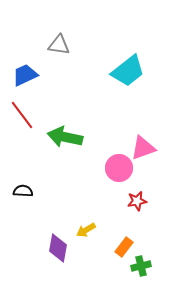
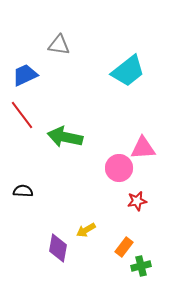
pink triangle: rotated 16 degrees clockwise
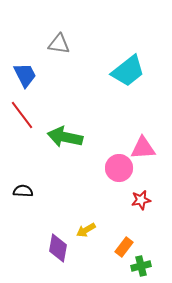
gray triangle: moved 1 px up
blue trapezoid: rotated 88 degrees clockwise
red star: moved 4 px right, 1 px up
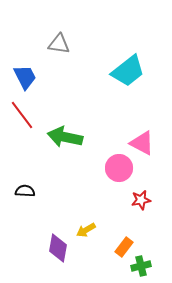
blue trapezoid: moved 2 px down
pink triangle: moved 1 px left, 5 px up; rotated 32 degrees clockwise
black semicircle: moved 2 px right
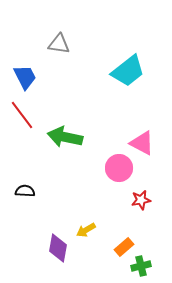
orange rectangle: rotated 12 degrees clockwise
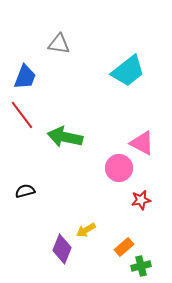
blue trapezoid: rotated 48 degrees clockwise
black semicircle: rotated 18 degrees counterclockwise
purple diamond: moved 4 px right, 1 px down; rotated 12 degrees clockwise
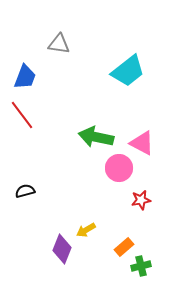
green arrow: moved 31 px right
